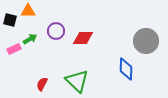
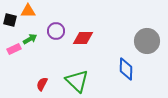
gray circle: moved 1 px right
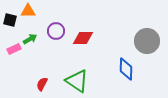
green triangle: rotated 10 degrees counterclockwise
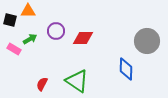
pink rectangle: rotated 56 degrees clockwise
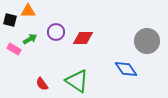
purple circle: moved 1 px down
blue diamond: rotated 35 degrees counterclockwise
red semicircle: rotated 64 degrees counterclockwise
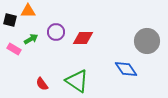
green arrow: moved 1 px right
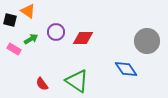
orange triangle: rotated 35 degrees clockwise
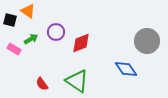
red diamond: moved 2 px left, 5 px down; rotated 20 degrees counterclockwise
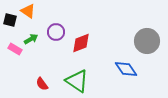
pink rectangle: moved 1 px right
